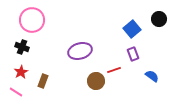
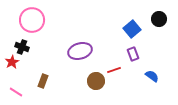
red star: moved 9 px left, 10 px up
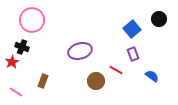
red line: moved 2 px right; rotated 48 degrees clockwise
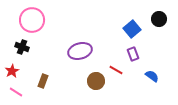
red star: moved 9 px down
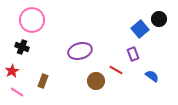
blue square: moved 8 px right
pink line: moved 1 px right
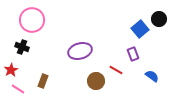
red star: moved 1 px left, 1 px up
pink line: moved 1 px right, 3 px up
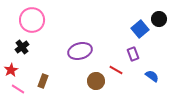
black cross: rotated 32 degrees clockwise
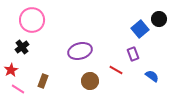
brown circle: moved 6 px left
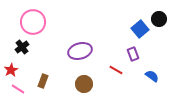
pink circle: moved 1 px right, 2 px down
brown circle: moved 6 px left, 3 px down
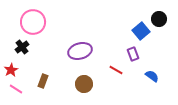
blue square: moved 1 px right, 2 px down
pink line: moved 2 px left
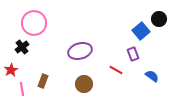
pink circle: moved 1 px right, 1 px down
pink line: moved 6 px right; rotated 48 degrees clockwise
